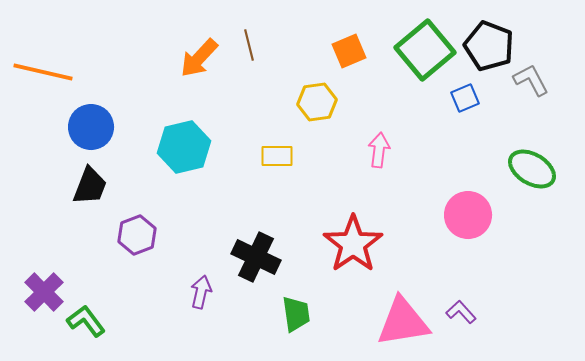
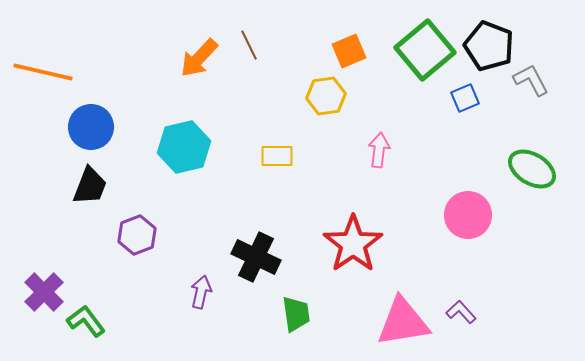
brown line: rotated 12 degrees counterclockwise
yellow hexagon: moved 9 px right, 6 px up
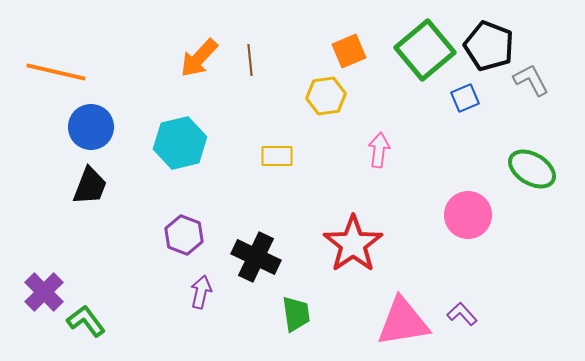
brown line: moved 1 px right, 15 px down; rotated 20 degrees clockwise
orange line: moved 13 px right
cyan hexagon: moved 4 px left, 4 px up
purple hexagon: moved 47 px right; rotated 18 degrees counterclockwise
purple L-shape: moved 1 px right, 2 px down
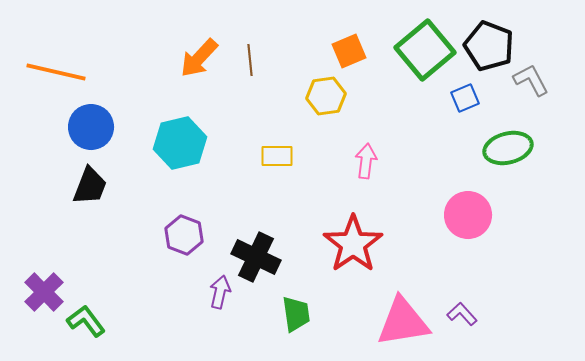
pink arrow: moved 13 px left, 11 px down
green ellipse: moved 24 px left, 21 px up; rotated 45 degrees counterclockwise
purple arrow: moved 19 px right
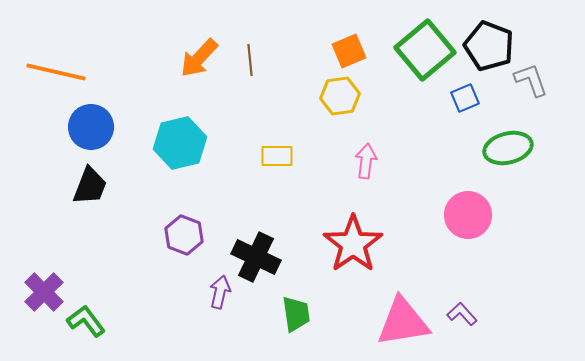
gray L-shape: rotated 9 degrees clockwise
yellow hexagon: moved 14 px right
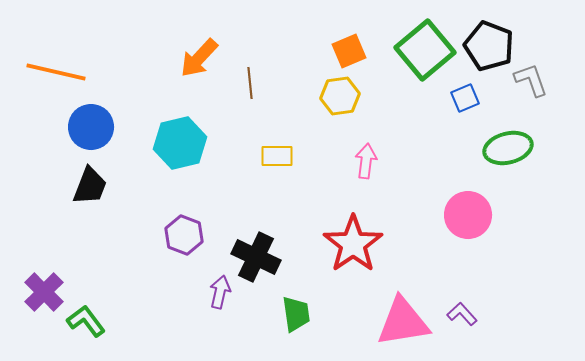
brown line: moved 23 px down
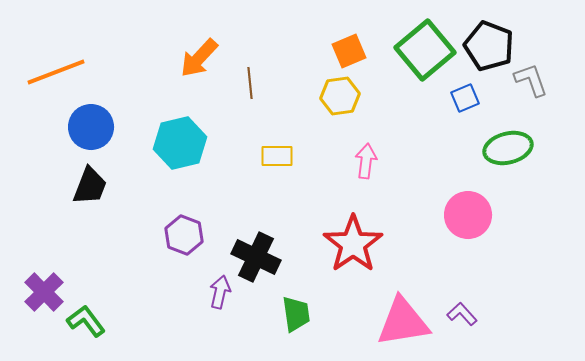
orange line: rotated 34 degrees counterclockwise
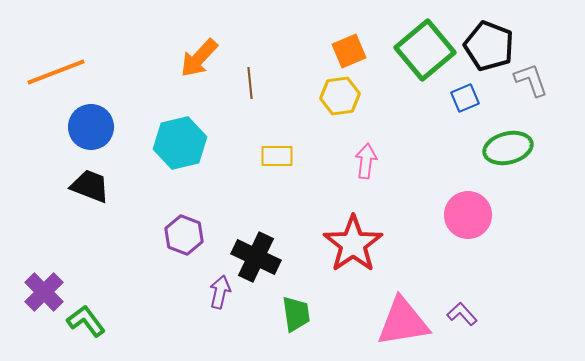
black trapezoid: rotated 90 degrees counterclockwise
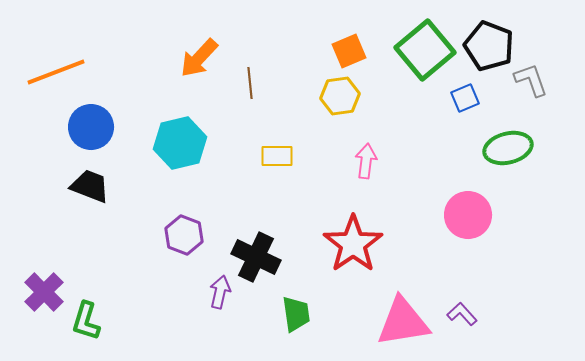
green L-shape: rotated 126 degrees counterclockwise
